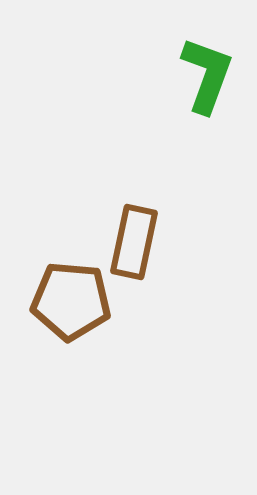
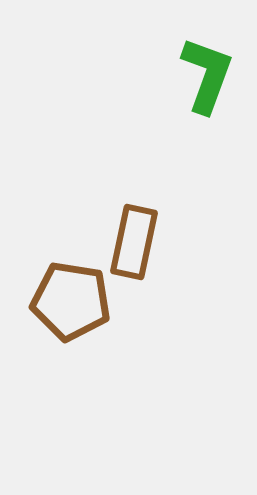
brown pentagon: rotated 4 degrees clockwise
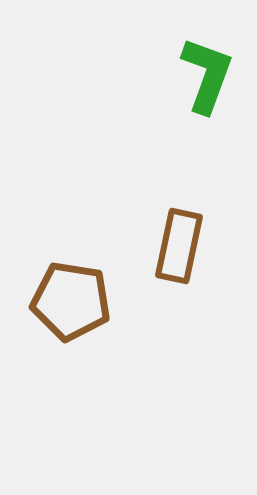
brown rectangle: moved 45 px right, 4 px down
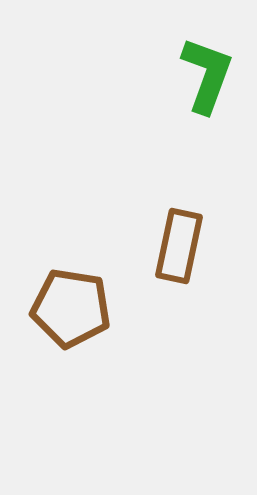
brown pentagon: moved 7 px down
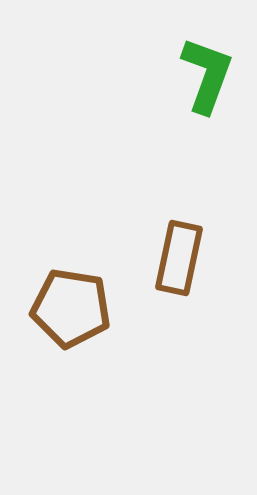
brown rectangle: moved 12 px down
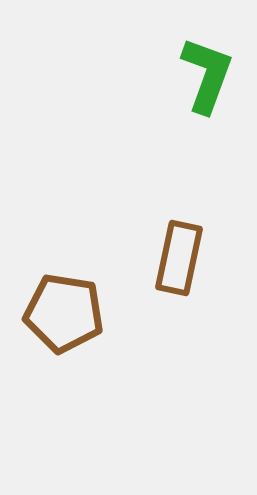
brown pentagon: moved 7 px left, 5 px down
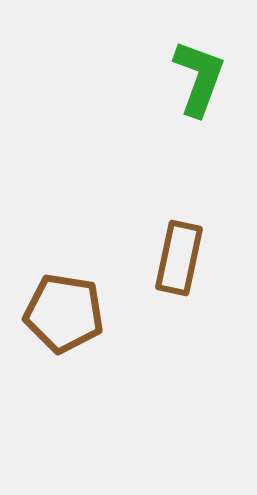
green L-shape: moved 8 px left, 3 px down
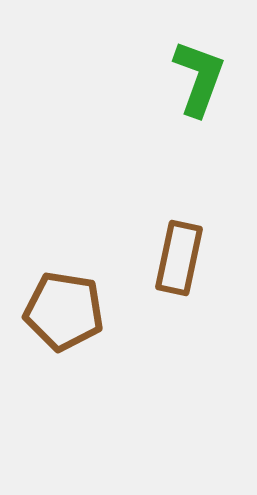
brown pentagon: moved 2 px up
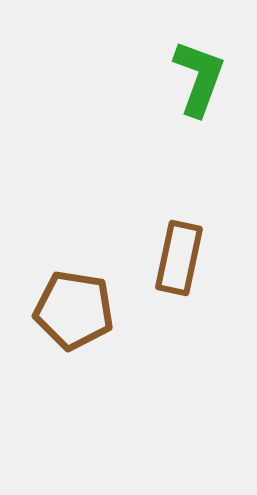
brown pentagon: moved 10 px right, 1 px up
